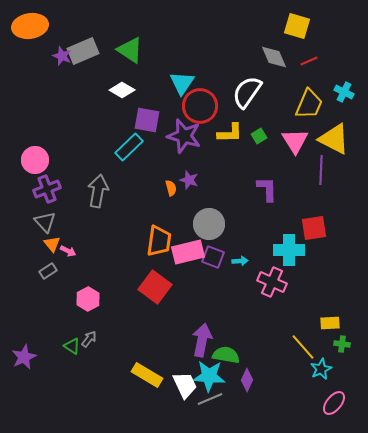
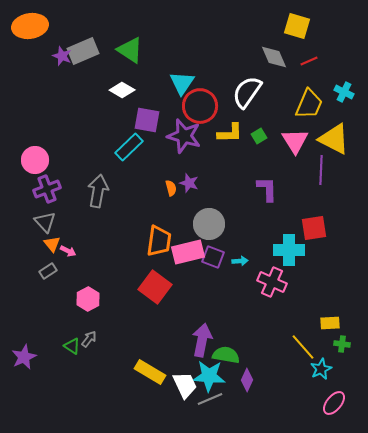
purple star at (189, 180): moved 3 px down
yellow rectangle at (147, 375): moved 3 px right, 3 px up
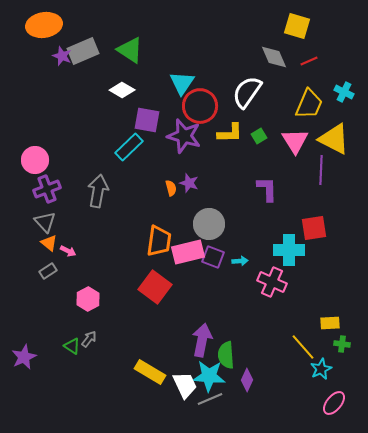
orange ellipse at (30, 26): moved 14 px right, 1 px up
orange triangle at (52, 244): moved 3 px left, 1 px up; rotated 12 degrees counterclockwise
green semicircle at (226, 355): rotated 104 degrees counterclockwise
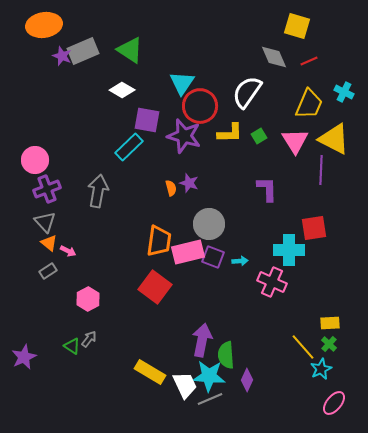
green cross at (342, 344): moved 13 px left; rotated 35 degrees clockwise
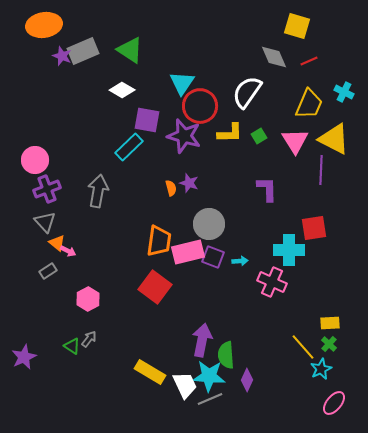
orange triangle at (49, 243): moved 8 px right
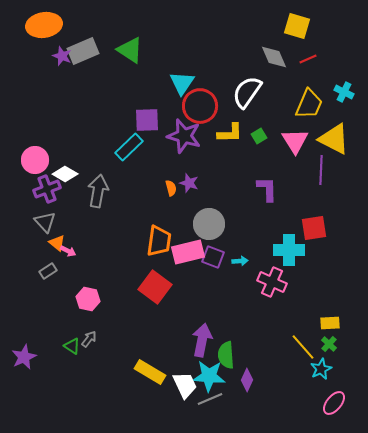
red line at (309, 61): moved 1 px left, 2 px up
white diamond at (122, 90): moved 57 px left, 84 px down
purple square at (147, 120): rotated 12 degrees counterclockwise
pink hexagon at (88, 299): rotated 20 degrees counterclockwise
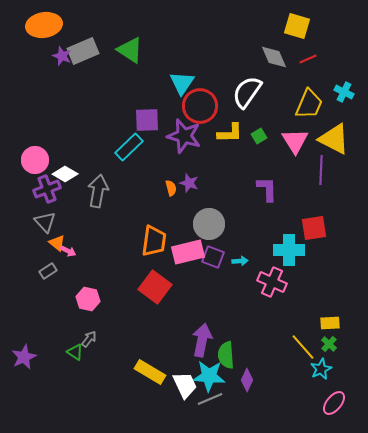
orange trapezoid at (159, 241): moved 5 px left
green triangle at (72, 346): moved 3 px right, 6 px down
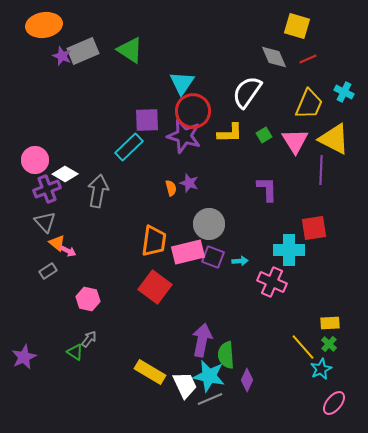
red circle at (200, 106): moved 7 px left, 5 px down
green square at (259, 136): moved 5 px right, 1 px up
cyan star at (209, 376): rotated 8 degrees clockwise
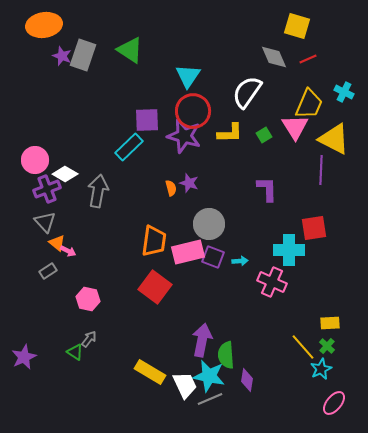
gray rectangle at (83, 51): moved 4 px down; rotated 48 degrees counterclockwise
cyan triangle at (182, 83): moved 6 px right, 7 px up
pink triangle at (295, 141): moved 14 px up
green cross at (329, 344): moved 2 px left, 2 px down
purple diamond at (247, 380): rotated 15 degrees counterclockwise
